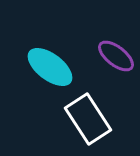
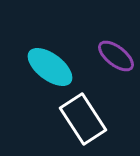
white rectangle: moved 5 px left
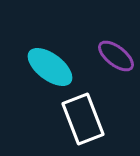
white rectangle: rotated 12 degrees clockwise
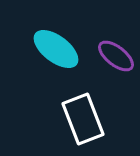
cyan ellipse: moved 6 px right, 18 px up
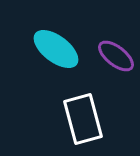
white rectangle: rotated 6 degrees clockwise
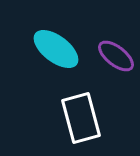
white rectangle: moved 2 px left, 1 px up
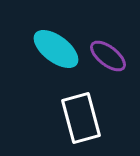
purple ellipse: moved 8 px left
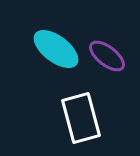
purple ellipse: moved 1 px left
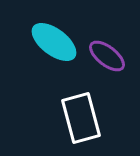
cyan ellipse: moved 2 px left, 7 px up
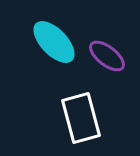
cyan ellipse: rotated 9 degrees clockwise
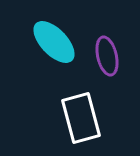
purple ellipse: rotated 39 degrees clockwise
